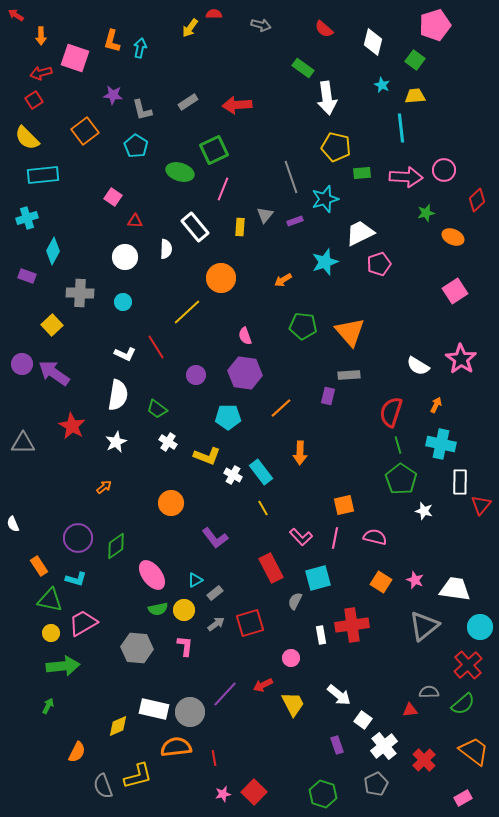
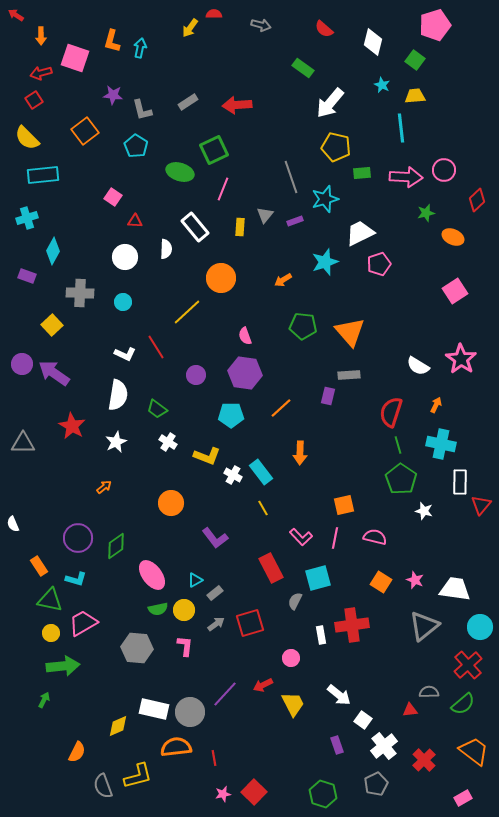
white arrow at (327, 98): moved 3 px right, 5 px down; rotated 48 degrees clockwise
cyan pentagon at (228, 417): moved 3 px right, 2 px up
green arrow at (48, 706): moved 4 px left, 6 px up
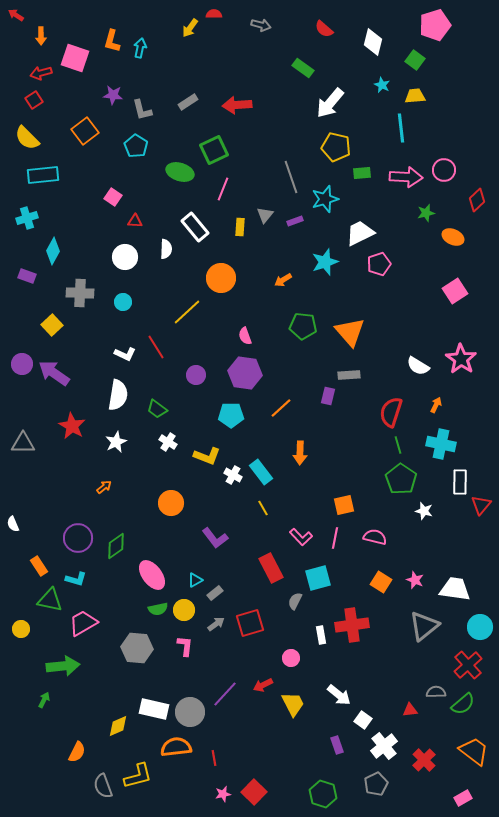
yellow circle at (51, 633): moved 30 px left, 4 px up
gray semicircle at (429, 692): moved 7 px right
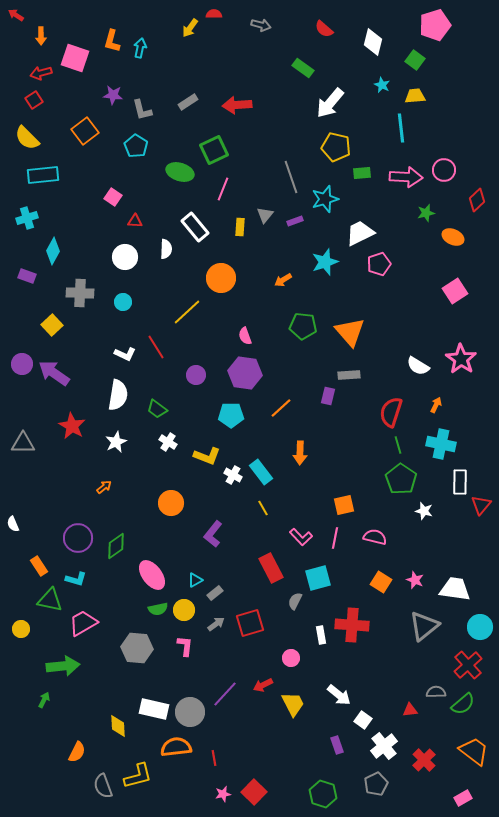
purple L-shape at (215, 538): moved 2 px left, 4 px up; rotated 76 degrees clockwise
red cross at (352, 625): rotated 12 degrees clockwise
yellow diamond at (118, 726): rotated 70 degrees counterclockwise
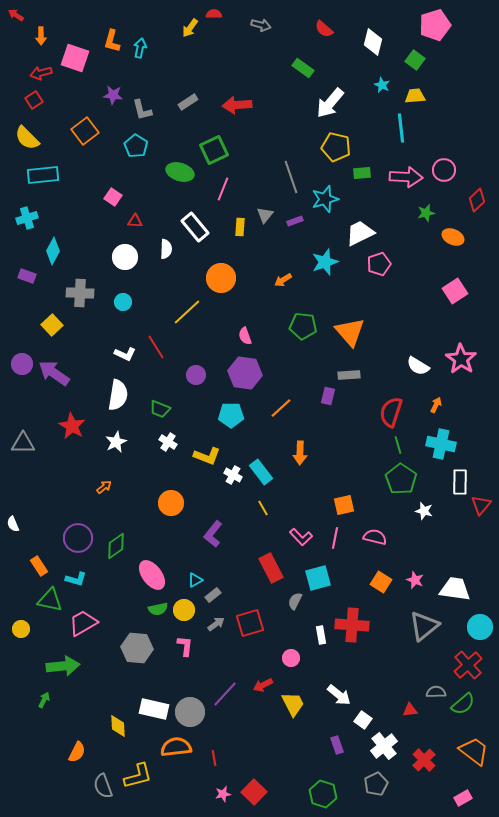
green trapezoid at (157, 409): moved 3 px right; rotated 15 degrees counterclockwise
gray rectangle at (215, 593): moved 2 px left, 2 px down
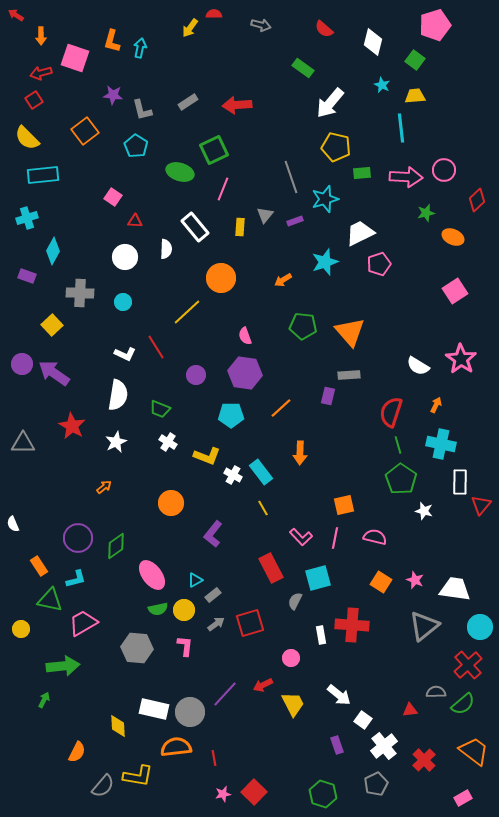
cyan L-shape at (76, 579): rotated 30 degrees counterclockwise
yellow L-shape at (138, 776): rotated 24 degrees clockwise
gray semicircle at (103, 786): rotated 120 degrees counterclockwise
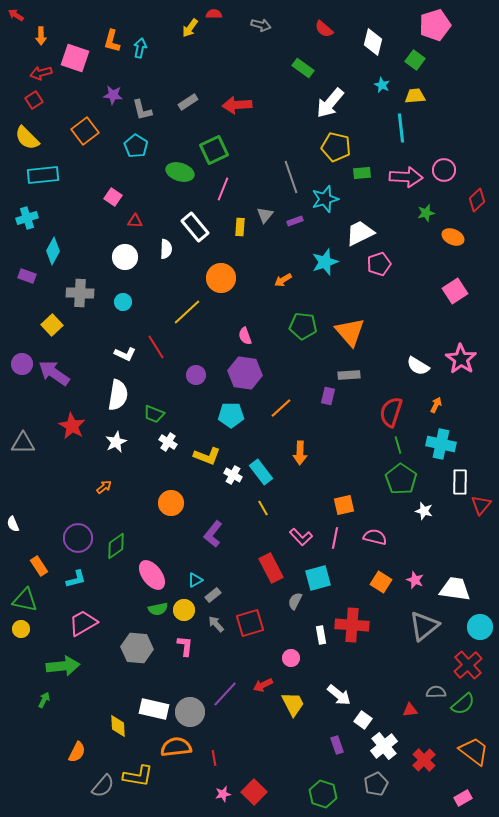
green trapezoid at (160, 409): moved 6 px left, 5 px down
green triangle at (50, 600): moved 25 px left
gray arrow at (216, 624): rotated 96 degrees counterclockwise
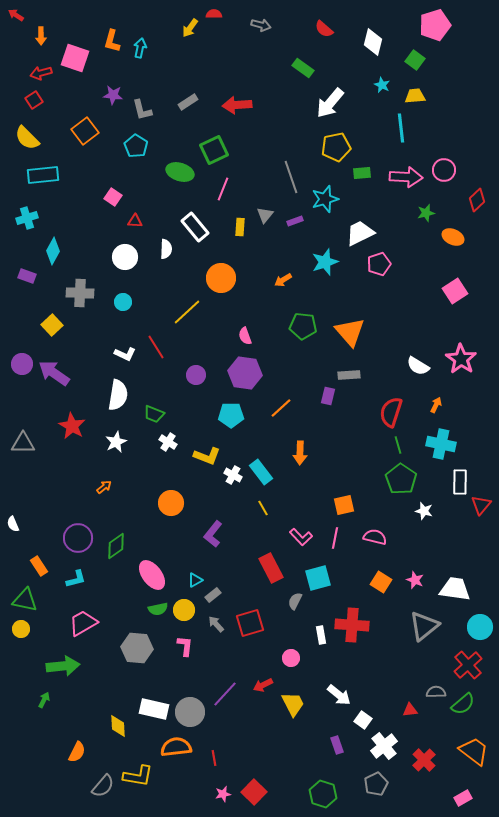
yellow pentagon at (336, 147): rotated 24 degrees counterclockwise
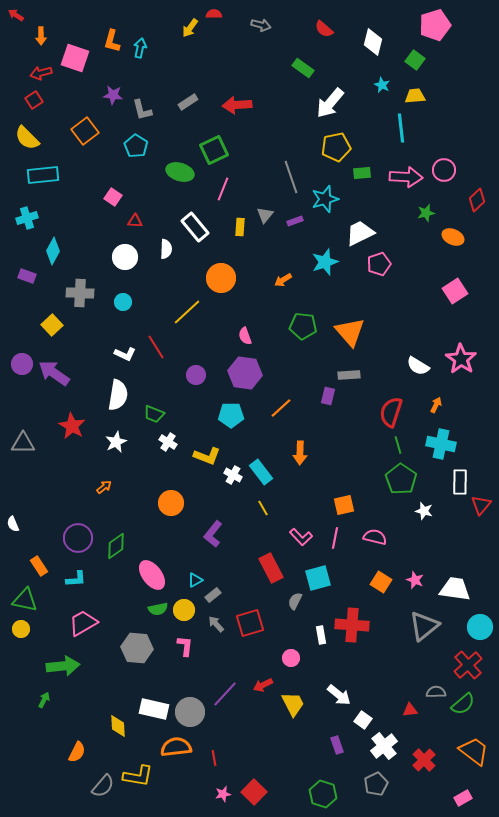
cyan L-shape at (76, 579): rotated 10 degrees clockwise
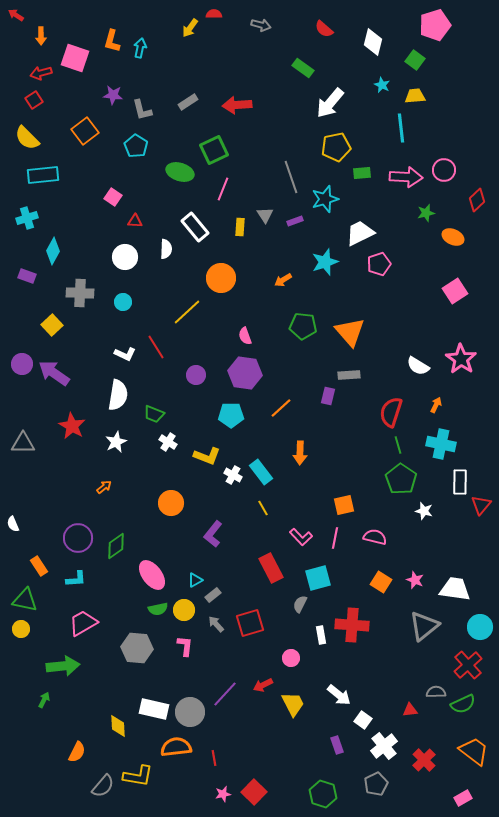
gray triangle at (265, 215): rotated 12 degrees counterclockwise
gray semicircle at (295, 601): moved 5 px right, 3 px down
green semicircle at (463, 704): rotated 15 degrees clockwise
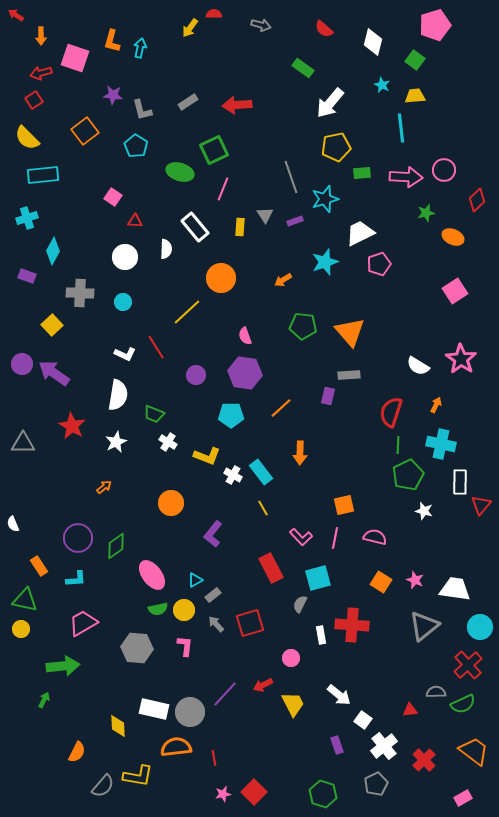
green line at (398, 445): rotated 18 degrees clockwise
green pentagon at (401, 479): moved 7 px right, 4 px up; rotated 12 degrees clockwise
